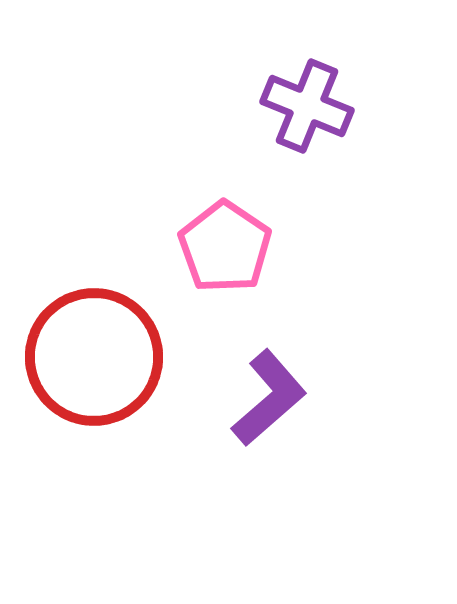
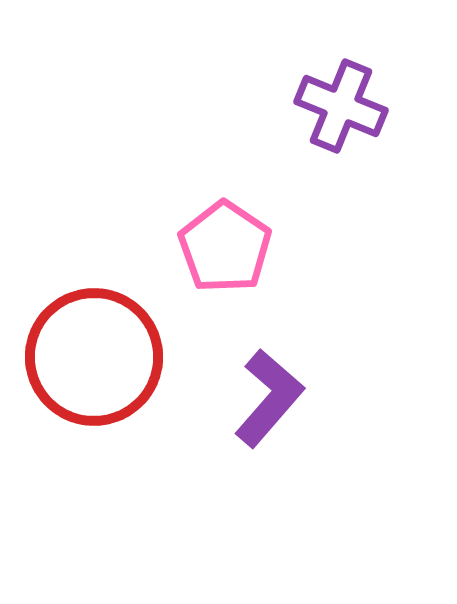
purple cross: moved 34 px right
purple L-shape: rotated 8 degrees counterclockwise
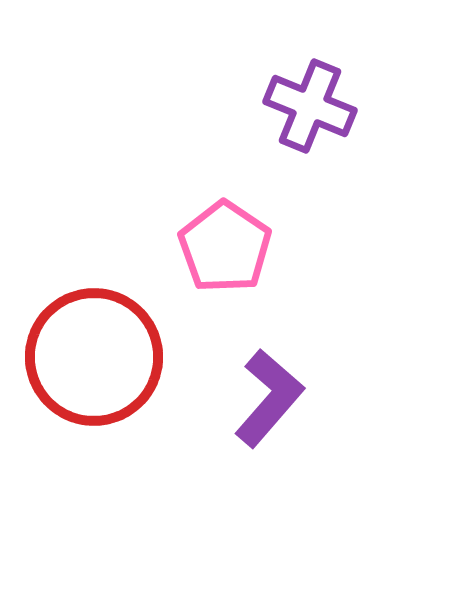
purple cross: moved 31 px left
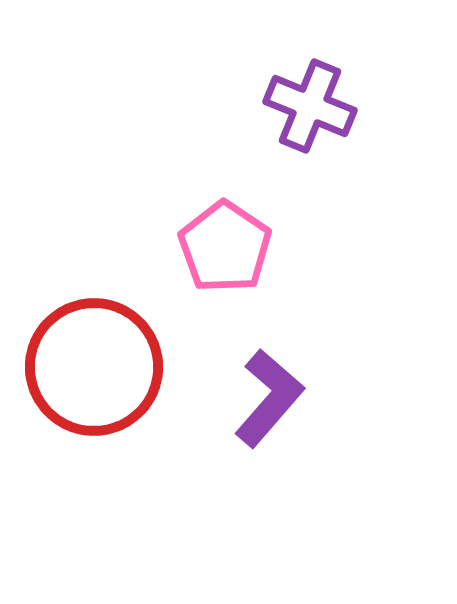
red circle: moved 10 px down
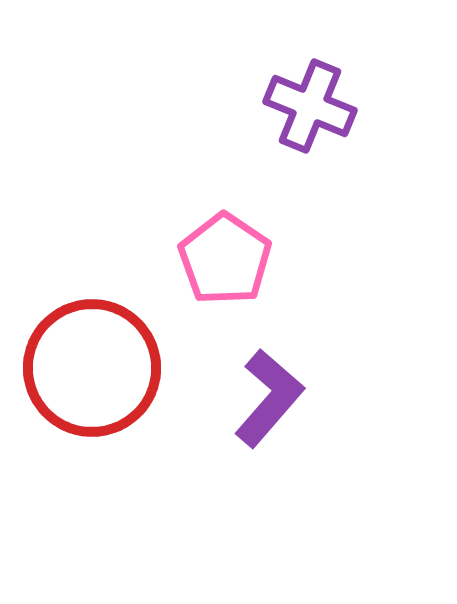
pink pentagon: moved 12 px down
red circle: moved 2 px left, 1 px down
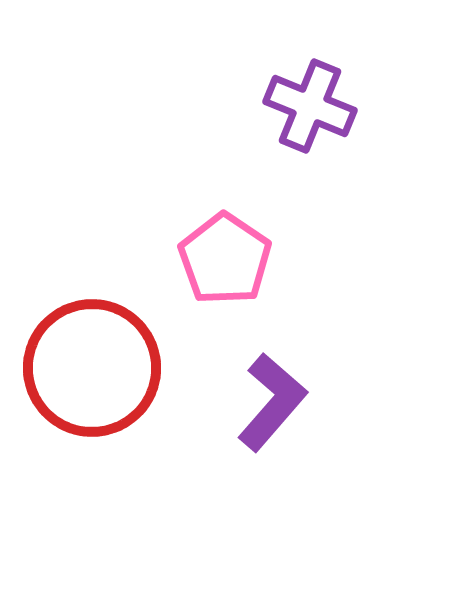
purple L-shape: moved 3 px right, 4 px down
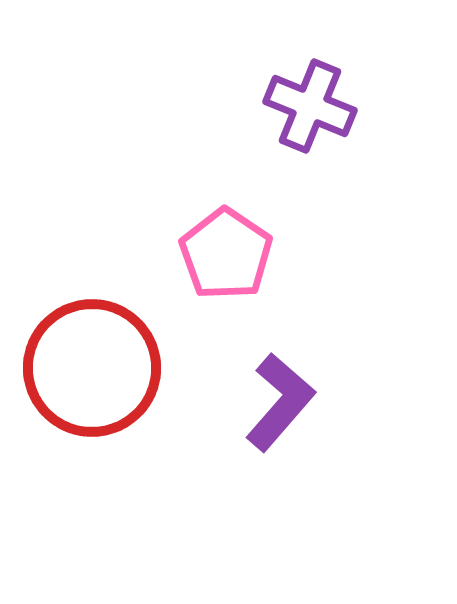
pink pentagon: moved 1 px right, 5 px up
purple L-shape: moved 8 px right
